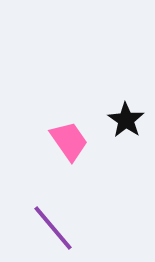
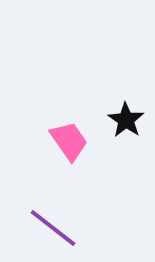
purple line: rotated 12 degrees counterclockwise
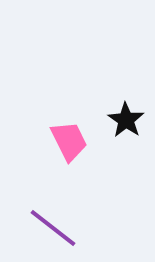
pink trapezoid: rotated 9 degrees clockwise
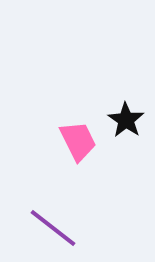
pink trapezoid: moved 9 px right
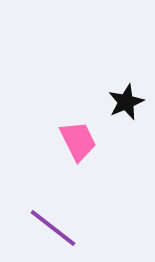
black star: moved 18 px up; rotated 15 degrees clockwise
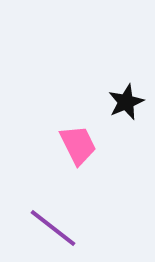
pink trapezoid: moved 4 px down
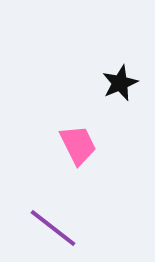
black star: moved 6 px left, 19 px up
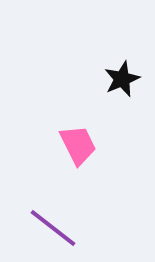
black star: moved 2 px right, 4 px up
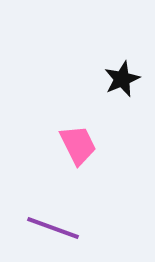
purple line: rotated 18 degrees counterclockwise
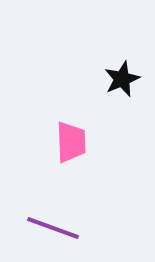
pink trapezoid: moved 7 px left, 3 px up; rotated 24 degrees clockwise
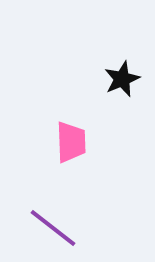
purple line: rotated 18 degrees clockwise
